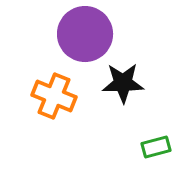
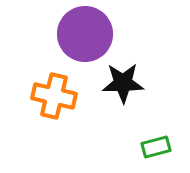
orange cross: rotated 9 degrees counterclockwise
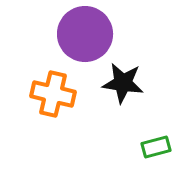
black star: rotated 9 degrees clockwise
orange cross: moved 1 px left, 2 px up
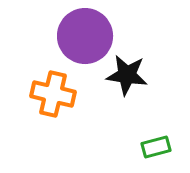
purple circle: moved 2 px down
black star: moved 4 px right, 8 px up
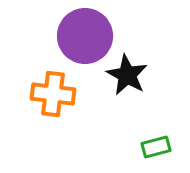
black star: rotated 21 degrees clockwise
orange cross: rotated 6 degrees counterclockwise
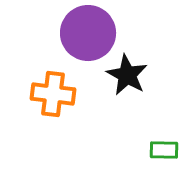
purple circle: moved 3 px right, 3 px up
green rectangle: moved 8 px right, 3 px down; rotated 16 degrees clockwise
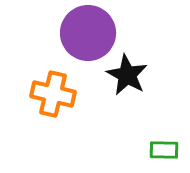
orange cross: rotated 6 degrees clockwise
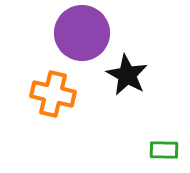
purple circle: moved 6 px left
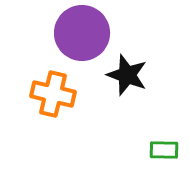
black star: rotated 9 degrees counterclockwise
